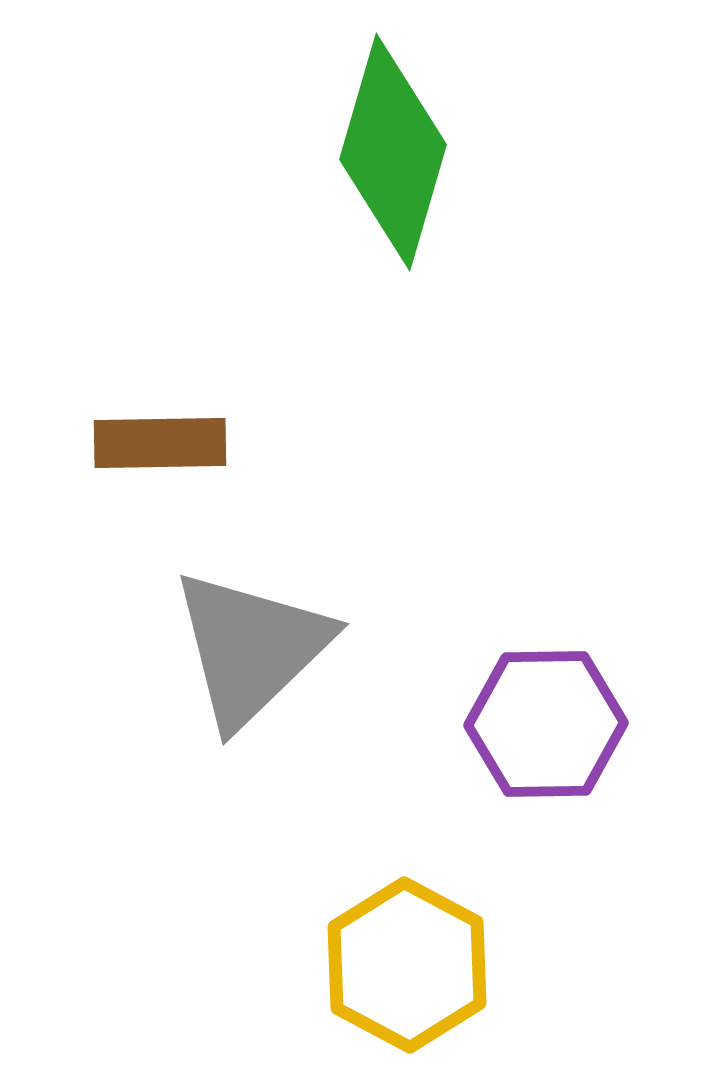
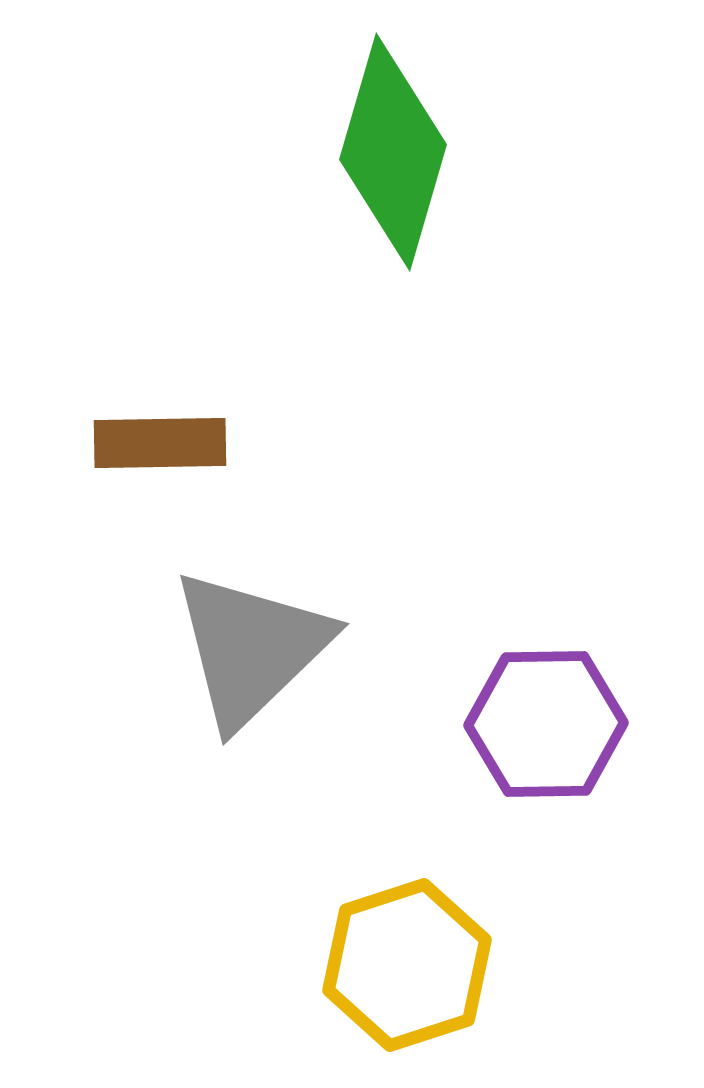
yellow hexagon: rotated 14 degrees clockwise
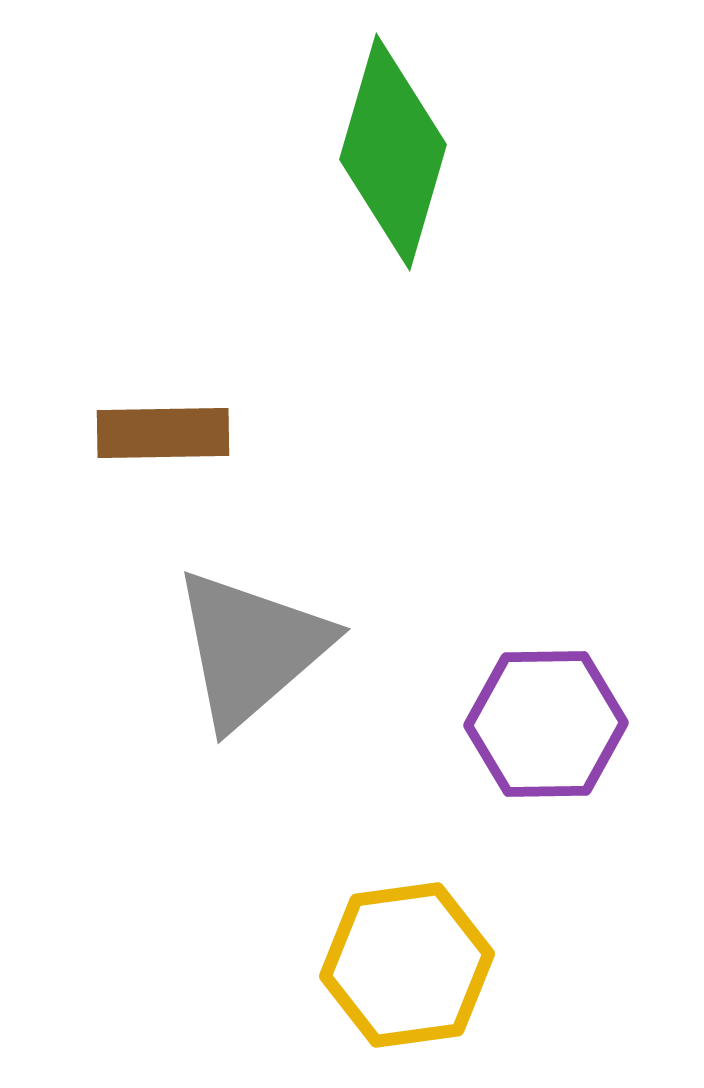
brown rectangle: moved 3 px right, 10 px up
gray triangle: rotated 3 degrees clockwise
yellow hexagon: rotated 10 degrees clockwise
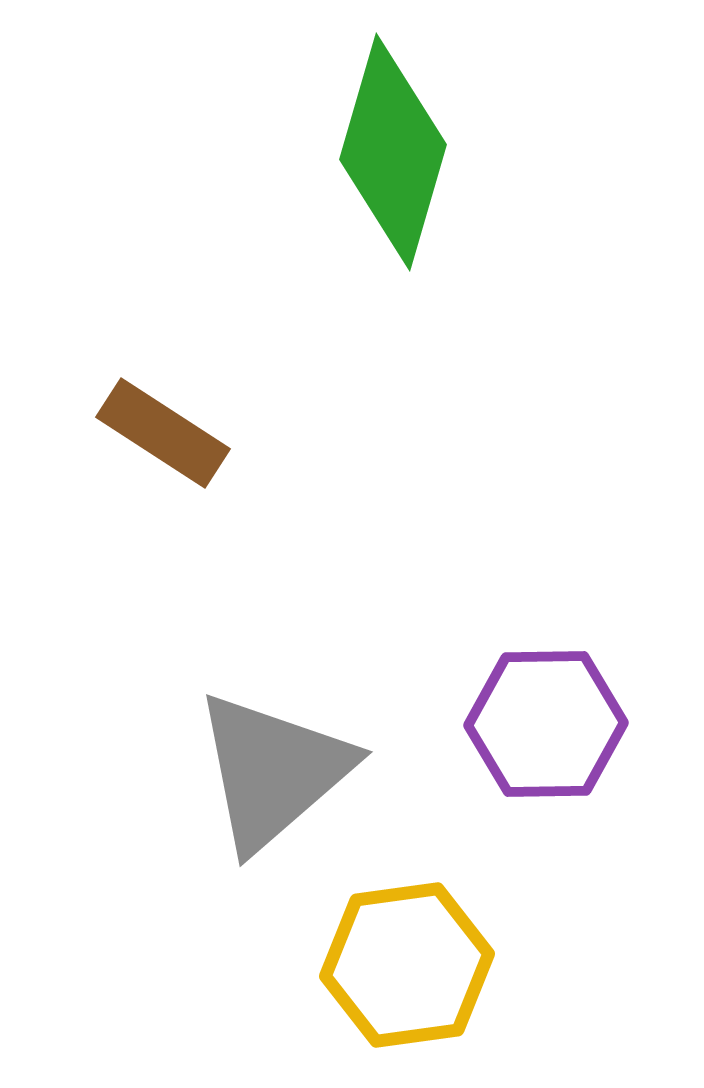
brown rectangle: rotated 34 degrees clockwise
gray triangle: moved 22 px right, 123 px down
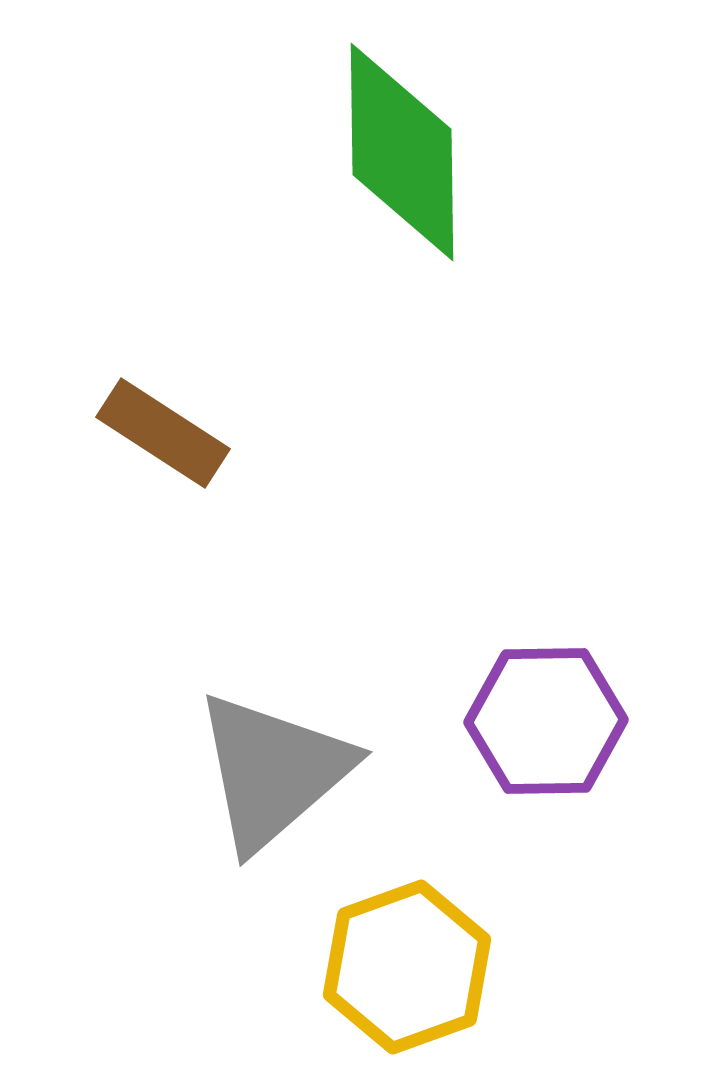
green diamond: moved 9 px right; rotated 17 degrees counterclockwise
purple hexagon: moved 3 px up
yellow hexagon: moved 2 px down; rotated 12 degrees counterclockwise
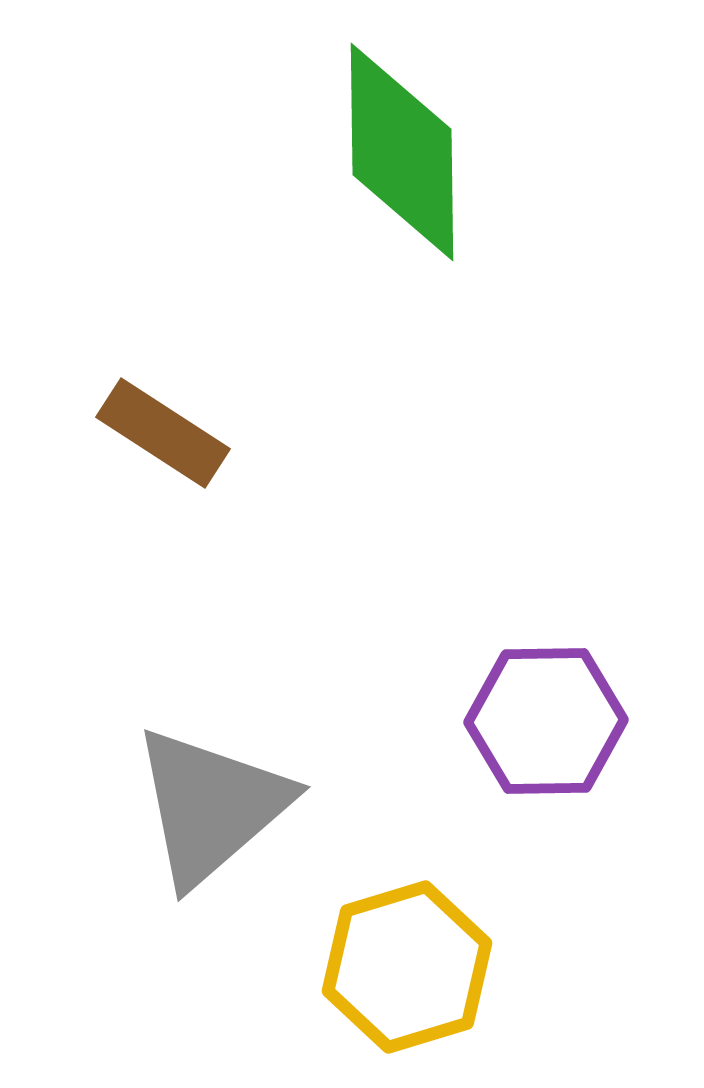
gray triangle: moved 62 px left, 35 px down
yellow hexagon: rotated 3 degrees clockwise
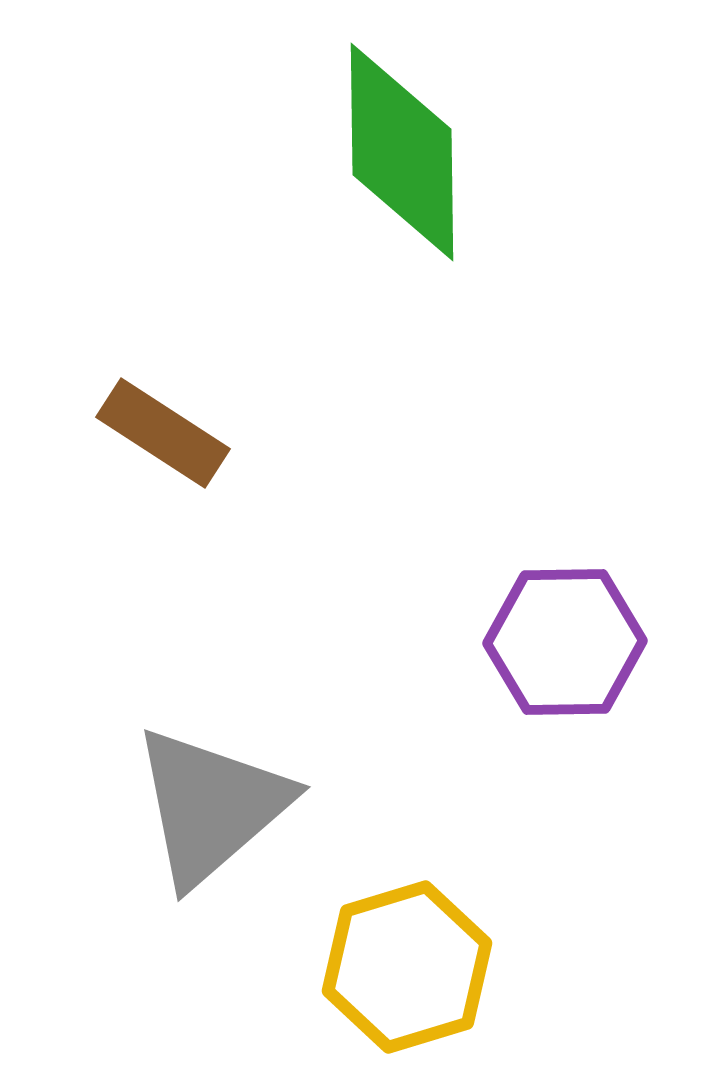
purple hexagon: moved 19 px right, 79 px up
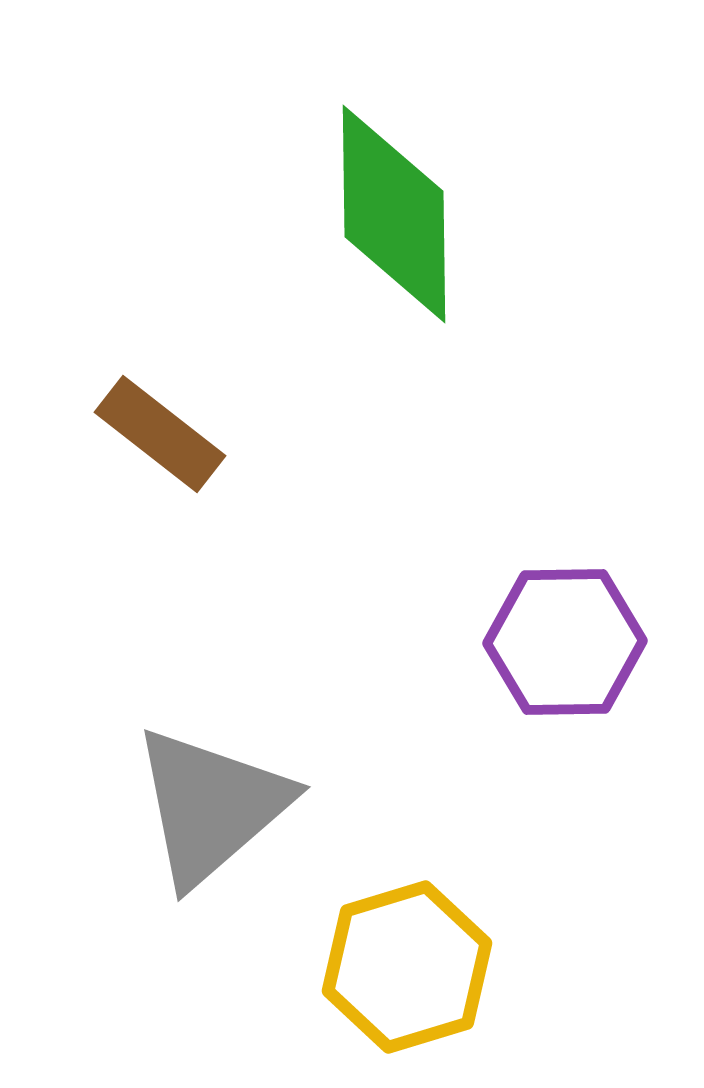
green diamond: moved 8 px left, 62 px down
brown rectangle: moved 3 px left, 1 px down; rotated 5 degrees clockwise
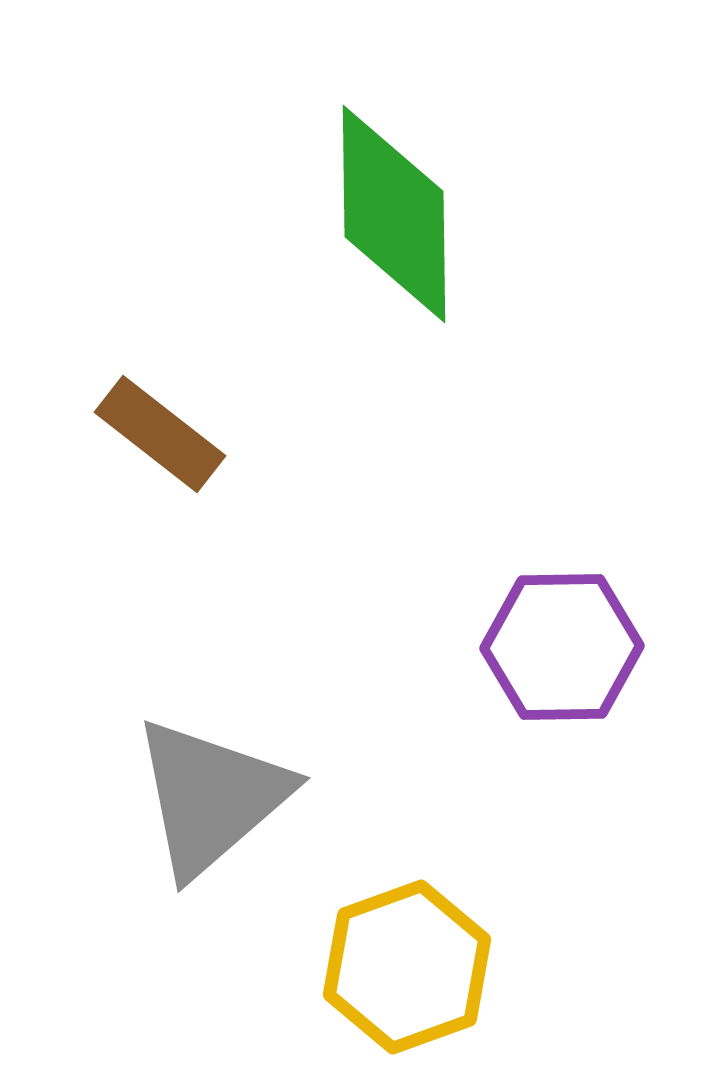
purple hexagon: moved 3 px left, 5 px down
gray triangle: moved 9 px up
yellow hexagon: rotated 3 degrees counterclockwise
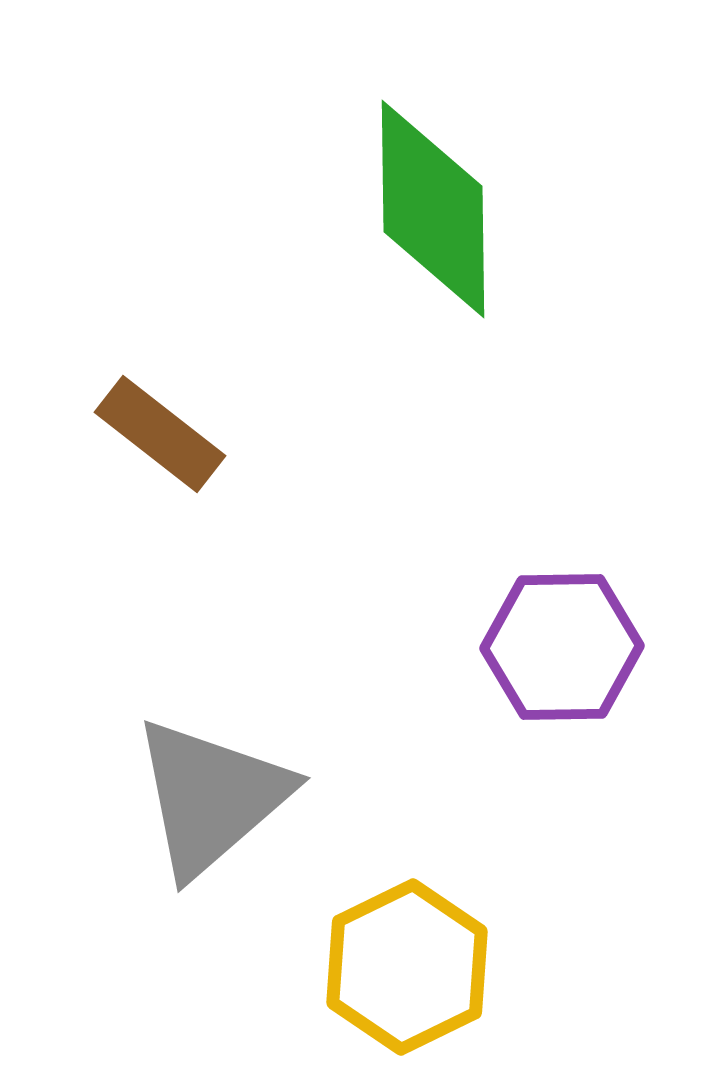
green diamond: moved 39 px right, 5 px up
yellow hexagon: rotated 6 degrees counterclockwise
